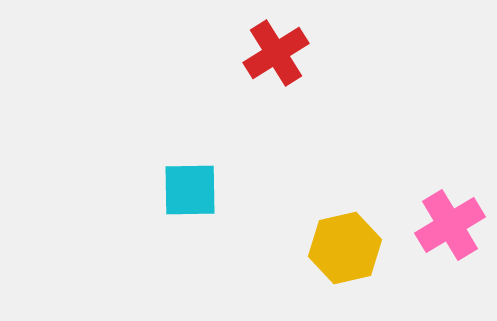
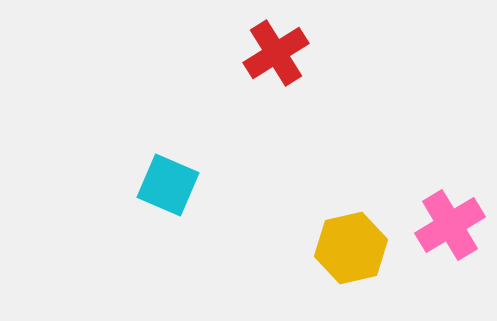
cyan square: moved 22 px left, 5 px up; rotated 24 degrees clockwise
yellow hexagon: moved 6 px right
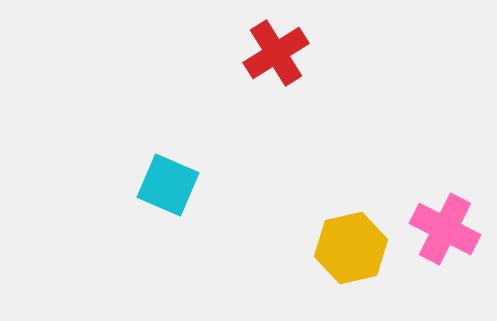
pink cross: moved 5 px left, 4 px down; rotated 32 degrees counterclockwise
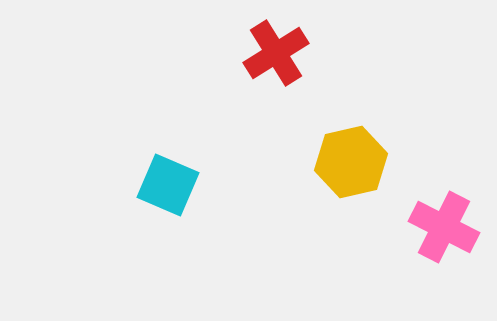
pink cross: moved 1 px left, 2 px up
yellow hexagon: moved 86 px up
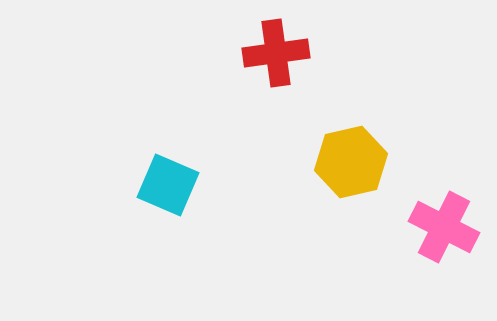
red cross: rotated 24 degrees clockwise
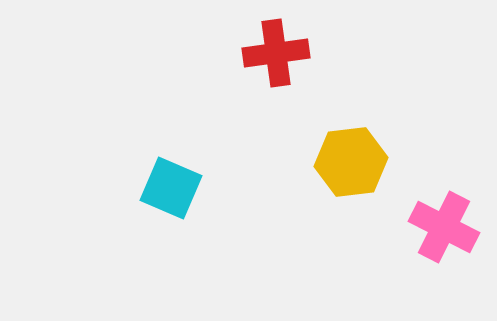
yellow hexagon: rotated 6 degrees clockwise
cyan square: moved 3 px right, 3 px down
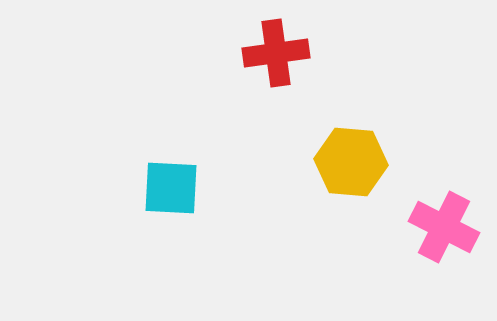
yellow hexagon: rotated 12 degrees clockwise
cyan square: rotated 20 degrees counterclockwise
